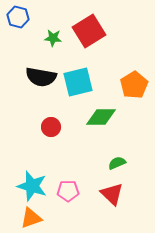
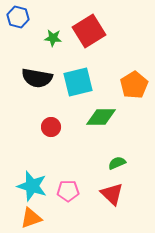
black semicircle: moved 4 px left, 1 px down
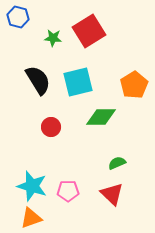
black semicircle: moved 1 px right, 2 px down; rotated 132 degrees counterclockwise
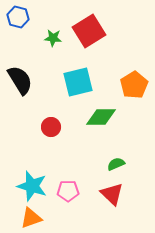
black semicircle: moved 18 px left
green semicircle: moved 1 px left, 1 px down
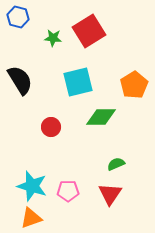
red triangle: moved 2 px left; rotated 20 degrees clockwise
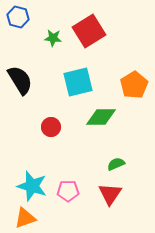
orange triangle: moved 6 px left
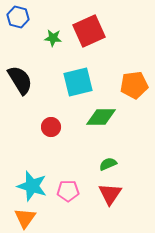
red square: rotated 8 degrees clockwise
orange pentagon: rotated 24 degrees clockwise
green semicircle: moved 8 px left
orange triangle: rotated 35 degrees counterclockwise
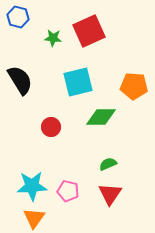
orange pentagon: moved 1 px down; rotated 12 degrees clockwise
cyan star: rotated 20 degrees counterclockwise
pink pentagon: rotated 15 degrees clockwise
orange triangle: moved 9 px right
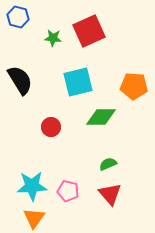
red triangle: rotated 15 degrees counterclockwise
